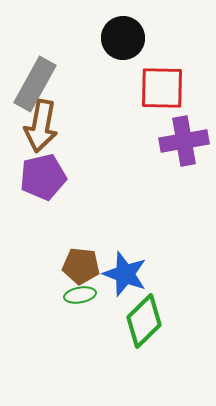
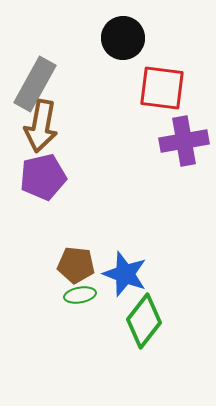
red square: rotated 6 degrees clockwise
brown pentagon: moved 5 px left, 1 px up
green diamond: rotated 8 degrees counterclockwise
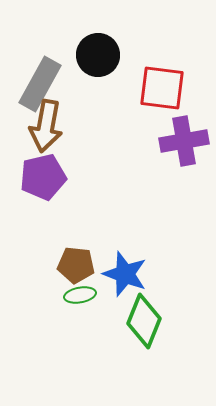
black circle: moved 25 px left, 17 px down
gray rectangle: moved 5 px right
brown arrow: moved 5 px right
green diamond: rotated 16 degrees counterclockwise
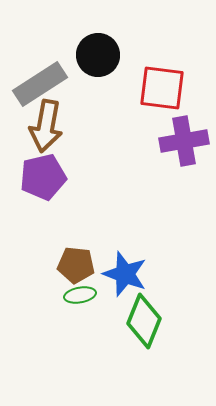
gray rectangle: rotated 28 degrees clockwise
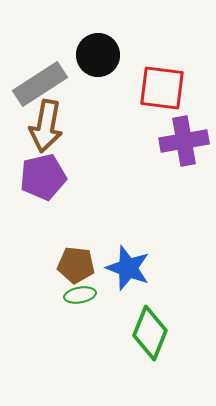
blue star: moved 3 px right, 6 px up
green diamond: moved 6 px right, 12 px down
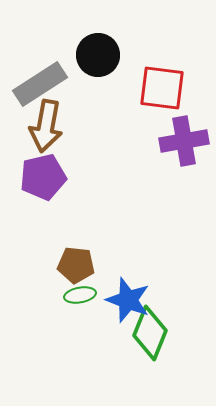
blue star: moved 32 px down
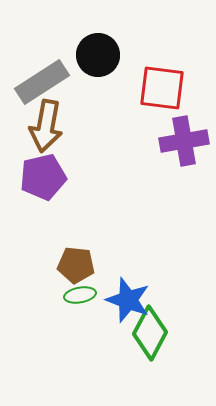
gray rectangle: moved 2 px right, 2 px up
green diamond: rotated 6 degrees clockwise
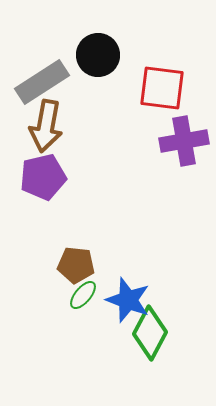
green ellipse: moved 3 px right; rotated 40 degrees counterclockwise
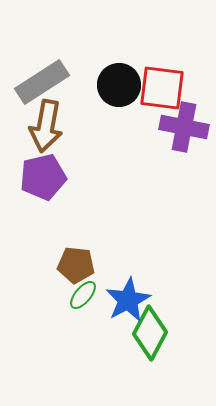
black circle: moved 21 px right, 30 px down
purple cross: moved 14 px up; rotated 21 degrees clockwise
blue star: rotated 24 degrees clockwise
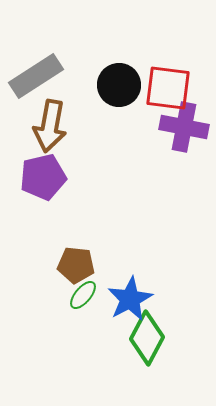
gray rectangle: moved 6 px left, 6 px up
red square: moved 6 px right
brown arrow: moved 4 px right
blue star: moved 2 px right, 1 px up
green diamond: moved 3 px left, 5 px down
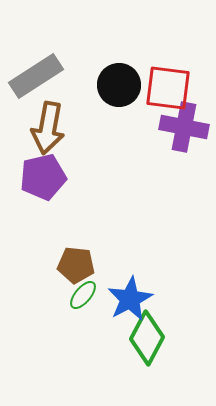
brown arrow: moved 2 px left, 2 px down
